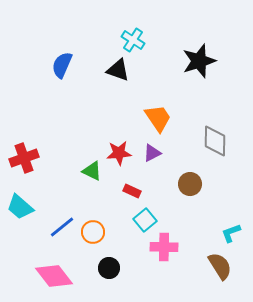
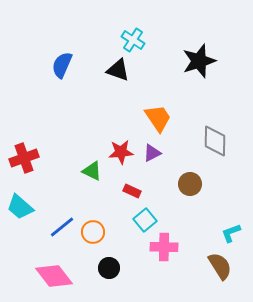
red star: moved 2 px right, 1 px up
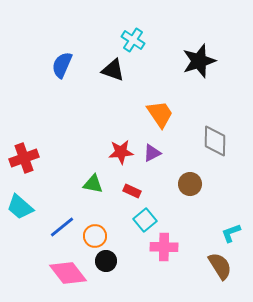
black triangle: moved 5 px left
orange trapezoid: moved 2 px right, 4 px up
green triangle: moved 1 px right, 13 px down; rotated 15 degrees counterclockwise
orange circle: moved 2 px right, 4 px down
black circle: moved 3 px left, 7 px up
pink diamond: moved 14 px right, 3 px up
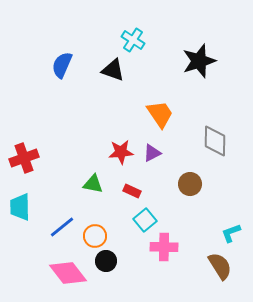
cyan trapezoid: rotated 48 degrees clockwise
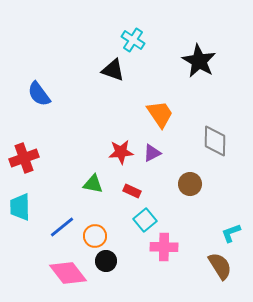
black star: rotated 24 degrees counterclockwise
blue semicircle: moved 23 px left, 29 px down; rotated 60 degrees counterclockwise
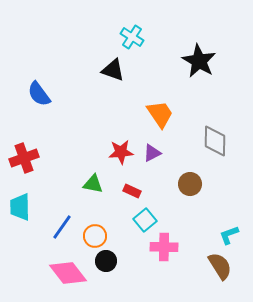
cyan cross: moved 1 px left, 3 px up
blue line: rotated 16 degrees counterclockwise
cyan L-shape: moved 2 px left, 2 px down
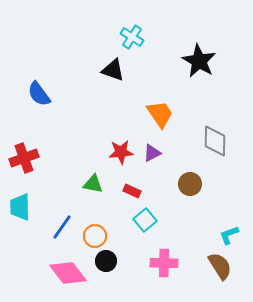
pink cross: moved 16 px down
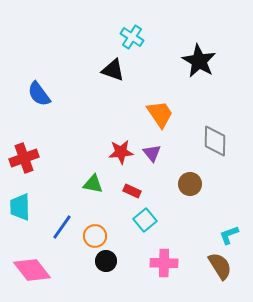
purple triangle: rotated 42 degrees counterclockwise
pink diamond: moved 36 px left, 3 px up
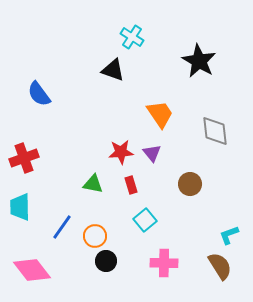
gray diamond: moved 10 px up; rotated 8 degrees counterclockwise
red rectangle: moved 1 px left, 6 px up; rotated 48 degrees clockwise
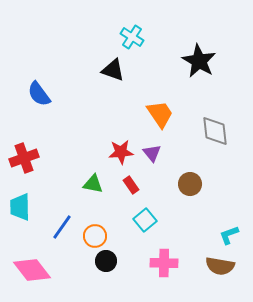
red rectangle: rotated 18 degrees counterclockwise
brown semicircle: rotated 132 degrees clockwise
